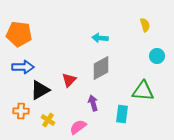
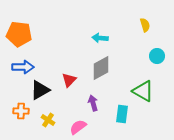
green triangle: rotated 25 degrees clockwise
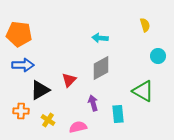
cyan circle: moved 1 px right
blue arrow: moved 2 px up
cyan rectangle: moved 4 px left; rotated 12 degrees counterclockwise
pink semicircle: rotated 24 degrees clockwise
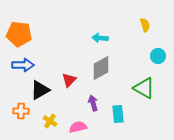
green triangle: moved 1 px right, 3 px up
yellow cross: moved 2 px right, 1 px down
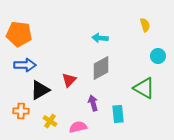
blue arrow: moved 2 px right
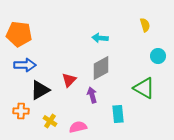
purple arrow: moved 1 px left, 8 px up
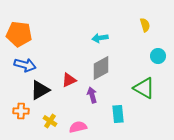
cyan arrow: rotated 14 degrees counterclockwise
blue arrow: rotated 15 degrees clockwise
red triangle: rotated 21 degrees clockwise
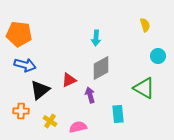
cyan arrow: moved 4 px left; rotated 77 degrees counterclockwise
black triangle: rotated 10 degrees counterclockwise
purple arrow: moved 2 px left
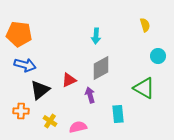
cyan arrow: moved 2 px up
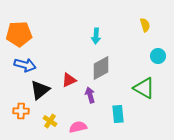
orange pentagon: rotated 10 degrees counterclockwise
